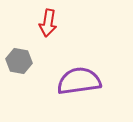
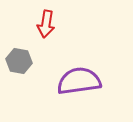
red arrow: moved 2 px left, 1 px down
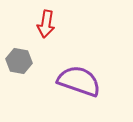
purple semicircle: rotated 27 degrees clockwise
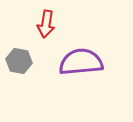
purple semicircle: moved 2 px right, 19 px up; rotated 24 degrees counterclockwise
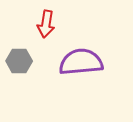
gray hexagon: rotated 10 degrees counterclockwise
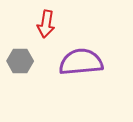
gray hexagon: moved 1 px right
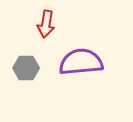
gray hexagon: moved 6 px right, 7 px down
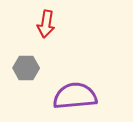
purple semicircle: moved 6 px left, 34 px down
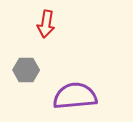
gray hexagon: moved 2 px down
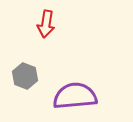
gray hexagon: moved 1 px left, 6 px down; rotated 20 degrees clockwise
